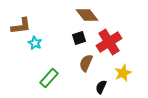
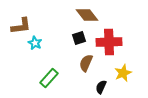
red cross: rotated 30 degrees clockwise
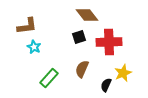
brown L-shape: moved 6 px right
black square: moved 1 px up
cyan star: moved 1 px left, 4 px down
brown semicircle: moved 4 px left, 6 px down
black semicircle: moved 5 px right, 2 px up
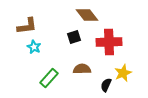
black square: moved 5 px left
brown semicircle: rotated 66 degrees clockwise
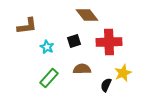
black square: moved 4 px down
cyan star: moved 13 px right
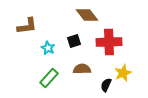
cyan star: moved 1 px right, 1 px down
